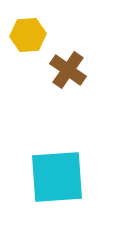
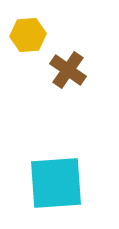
cyan square: moved 1 px left, 6 px down
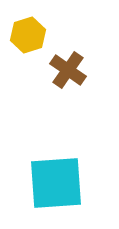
yellow hexagon: rotated 12 degrees counterclockwise
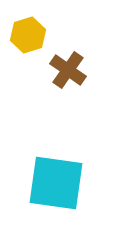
cyan square: rotated 12 degrees clockwise
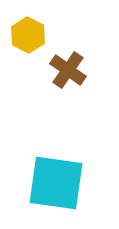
yellow hexagon: rotated 16 degrees counterclockwise
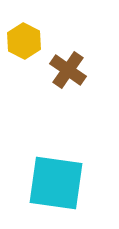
yellow hexagon: moved 4 px left, 6 px down
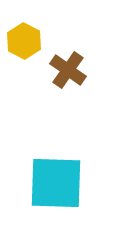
cyan square: rotated 6 degrees counterclockwise
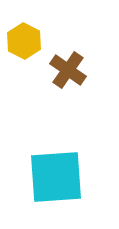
cyan square: moved 6 px up; rotated 6 degrees counterclockwise
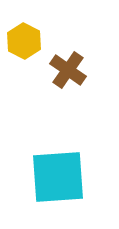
cyan square: moved 2 px right
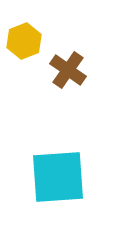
yellow hexagon: rotated 12 degrees clockwise
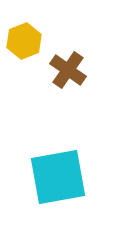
cyan square: rotated 6 degrees counterclockwise
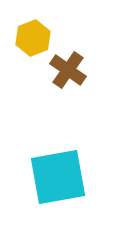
yellow hexagon: moved 9 px right, 3 px up
